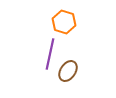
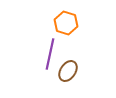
orange hexagon: moved 2 px right, 1 px down
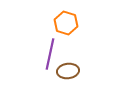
brown ellipse: rotated 50 degrees clockwise
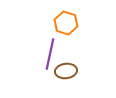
brown ellipse: moved 2 px left
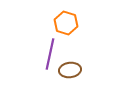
brown ellipse: moved 4 px right, 1 px up
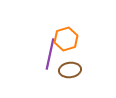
orange hexagon: moved 16 px down; rotated 25 degrees clockwise
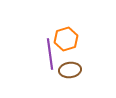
purple line: rotated 20 degrees counterclockwise
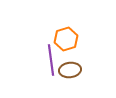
purple line: moved 1 px right, 6 px down
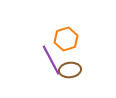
purple line: rotated 20 degrees counterclockwise
